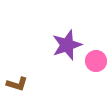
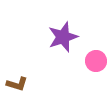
purple star: moved 4 px left, 8 px up
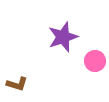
pink circle: moved 1 px left
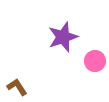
brown L-shape: moved 3 px down; rotated 140 degrees counterclockwise
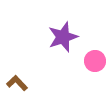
brown L-shape: moved 4 px up; rotated 10 degrees counterclockwise
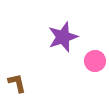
brown L-shape: rotated 30 degrees clockwise
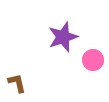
pink circle: moved 2 px left, 1 px up
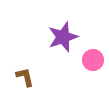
brown L-shape: moved 8 px right, 6 px up
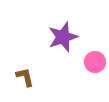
pink circle: moved 2 px right, 2 px down
